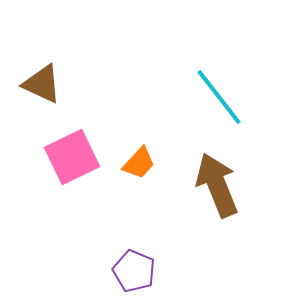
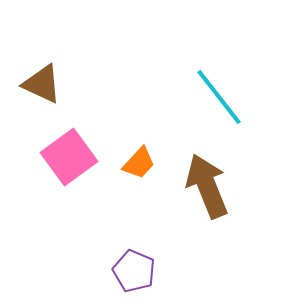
pink square: moved 3 px left; rotated 10 degrees counterclockwise
brown arrow: moved 10 px left, 1 px down
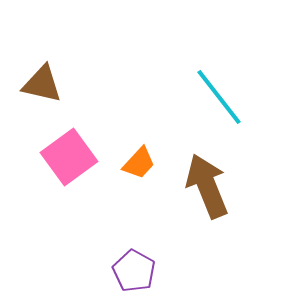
brown triangle: rotated 12 degrees counterclockwise
purple pentagon: rotated 6 degrees clockwise
